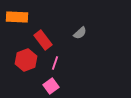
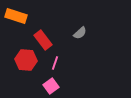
orange rectangle: moved 1 px left, 1 px up; rotated 15 degrees clockwise
red hexagon: rotated 25 degrees clockwise
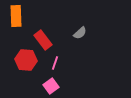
orange rectangle: rotated 70 degrees clockwise
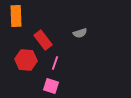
gray semicircle: rotated 24 degrees clockwise
pink square: rotated 35 degrees counterclockwise
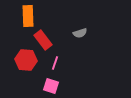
orange rectangle: moved 12 px right
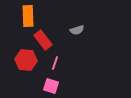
gray semicircle: moved 3 px left, 3 px up
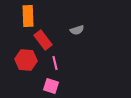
pink line: rotated 32 degrees counterclockwise
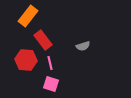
orange rectangle: rotated 40 degrees clockwise
gray semicircle: moved 6 px right, 16 px down
pink line: moved 5 px left
pink square: moved 2 px up
